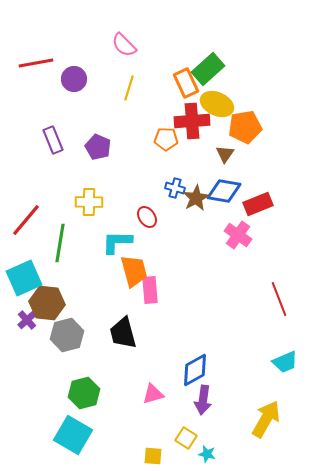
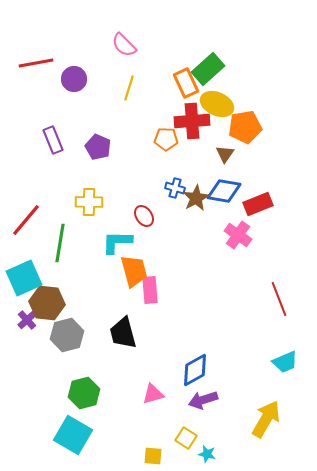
red ellipse at (147, 217): moved 3 px left, 1 px up
purple arrow at (203, 400): rotated 64 degrees clockwise
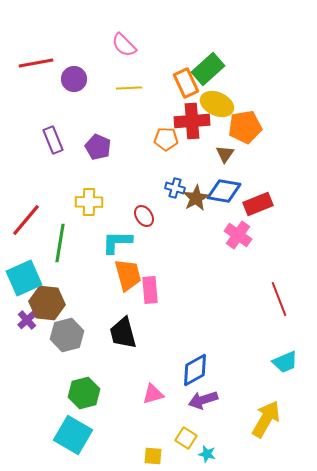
yellow line at (129, 88): rotated 70 degrees clockwise
orange trapezoid at (134, 271): moved 6 px left, 4 px down
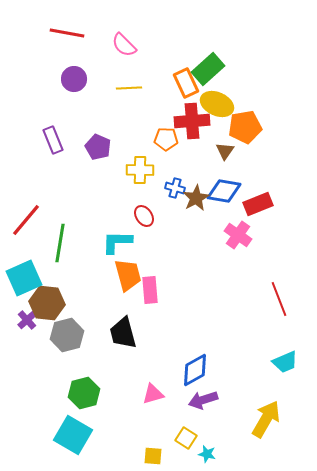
red line at (36, 63): moved 31 px right, 30 px up; rotated 20 degrees clockwise
brown triangle at (225, 154): moved 3 px up
yellow cross at (89, 202): moved 51 px right, 32 px up
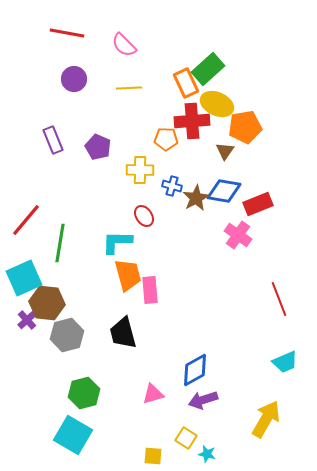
blue cross at (175, 188): moved 3 px left, 2 px up
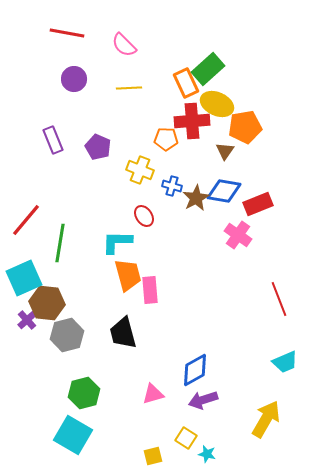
yellow cross at (140, 170): rotated 20 degrees clockwise
yellow square at (153, 456): rotated 18 degrees counterclockwise
